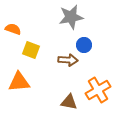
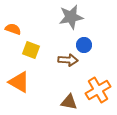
orange triangle: rotated 35 degrees clockwise
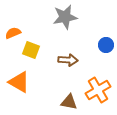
gray star: moved 6 px left
orange semicircle: moved 4 px down; rotated 42 degrees counterclockwise
blue circle: moved 22 px right
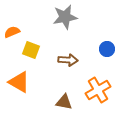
orange semicircle: moved 1 px left, 1 px up
blue circle: moved 1 px right, 4 px down
brown triangle: moved 5 px left
